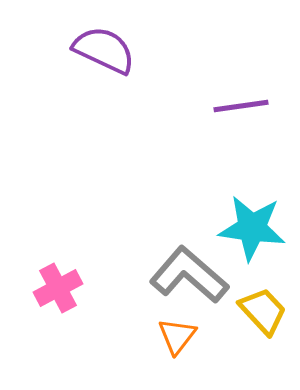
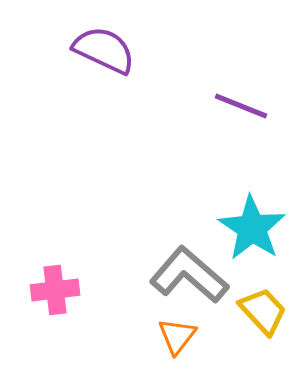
purple line: rotated 30 degrees clockwise
cyan star: rotated 26 degrees clockwise
pink cross: moved 3 px left, 2 px down; rotated 21 degrees clockwise
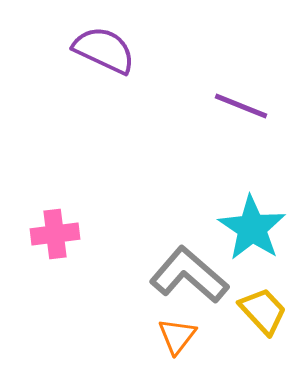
pink cross: moved 56 px up
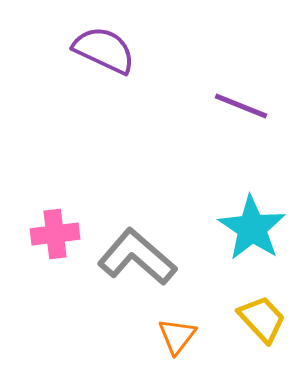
gray L-shape: moved 52 px left, 18 px up
yellow trapezoid: moved 1 px left, 8 px down
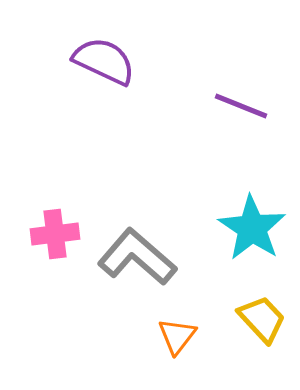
purple semicircle: moved 11 px down
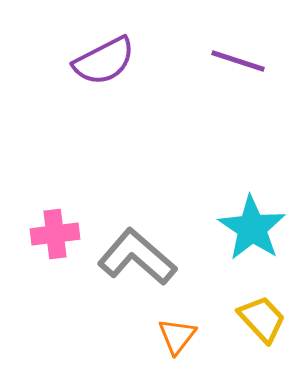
purple semicircle: rotated 128 degrees clockwise
purple line: moved 3 px left, 45 px up; rotated 4 degrees counterclockwise
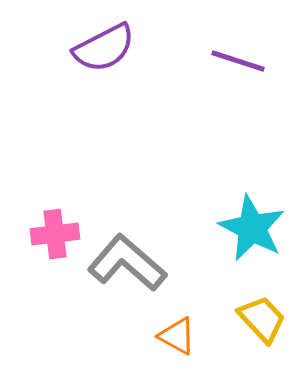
purple semicircle: moved 13 px up
cyan star: rotated 6 degrees counterclockwise
gray L-shape: moved 10 px left, 6 px down
orange triangle: rotated 39 degrees counterclockwise
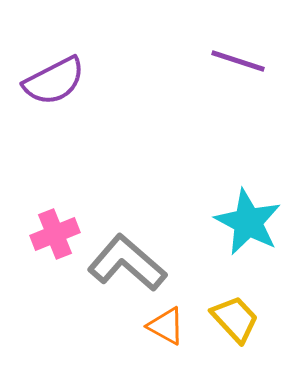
purple semicircle: moved 50 px left, 33 px down
cyan star: moved 4 px left, 6 px up
pink cross: rotated 15 degrees counterclockwise
yellow trapezoid: moved 27 px left
orange triangle: moved 11 px left, 10 px up
